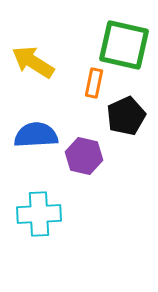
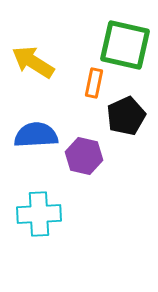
green square: moved 1 px right
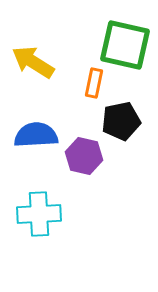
black pentagon: moved 5 px left, 5 px down; rotated 12 degrees clockwise
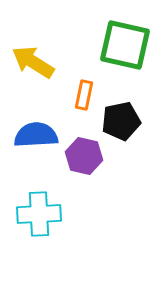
orange rectangle: moved 10 px left, 12 px down
